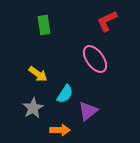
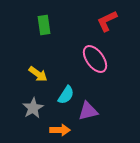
cyan semicircle: moved 1 px right, 1 px down
purple triangle: rotated 25 degrees clockwise
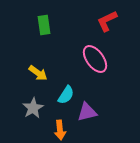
yellow arrow: moved 1 px up
purple triangle: moved 1 px left, 1 px down
orange arrow: rotated 84 degrees clockwise
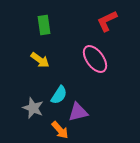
yellow arrow: moved 2 px right, 13 px up
cyan semicircle: moved 7 px left
gray star: rotated 20 degrees counterclockwise
purple triangle: moved 9 px left
orange arrow: rotated 36 degrees counterclockwise
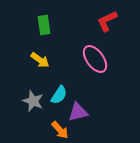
gray star: moved 7 px up
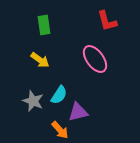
red L-shape: rotated 80 degrees counterclockwise
